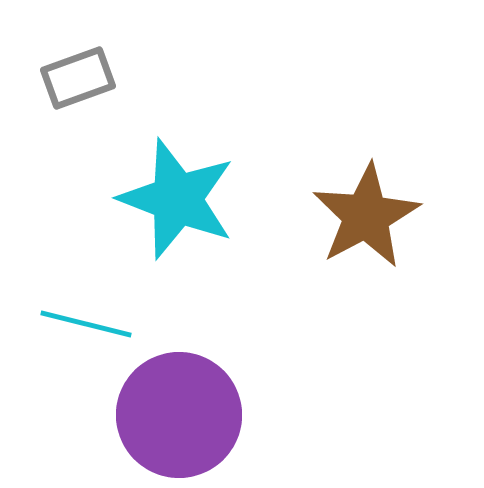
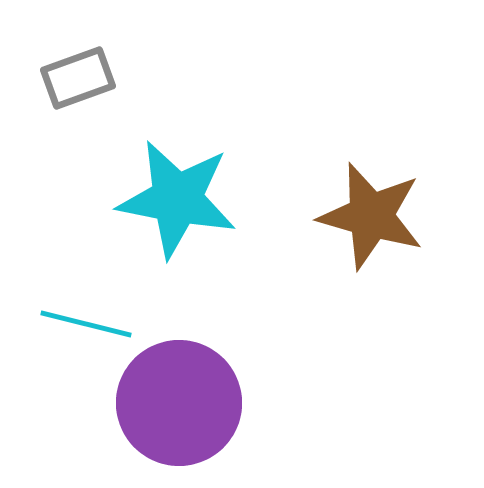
cyan star: rotated 10 degrees counterclockwise
brown star: moved 5 px right; rotated 28 degrees counterclockwise
purple circle: moved 12 px up
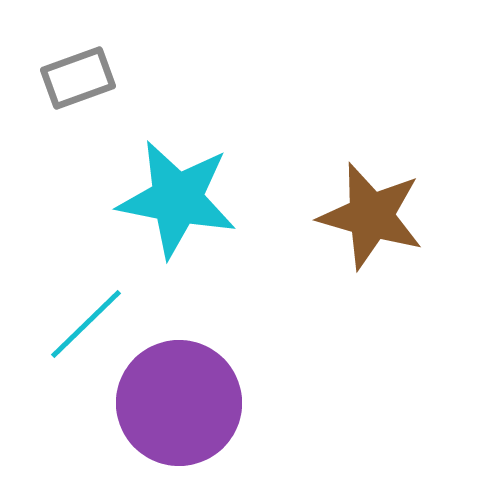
cyan line: rotated 58 degrees counterclockwise
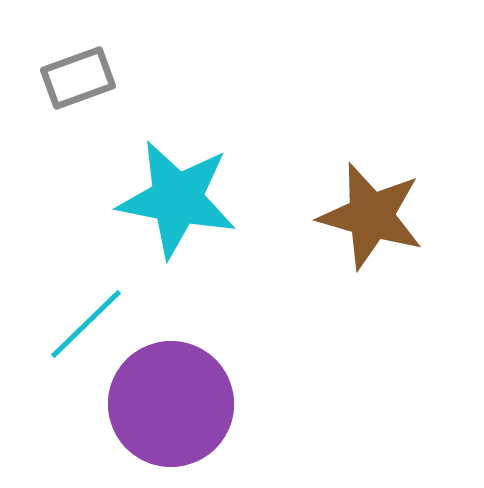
purple circle: moved 8 px left, 1 px down
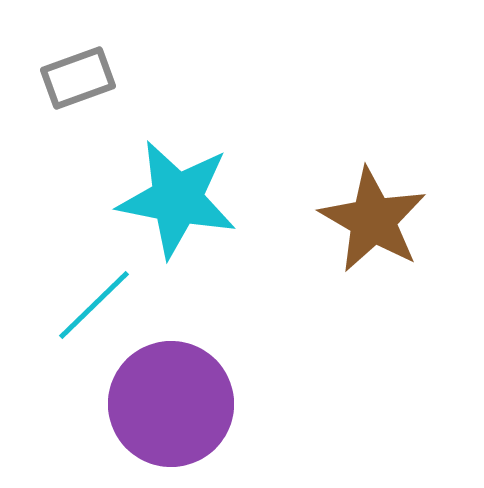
brown star: moved 2 px right, 4 px down; rotated 14 degrees clockwise
cyan line: moved 8 px right, 19 px up
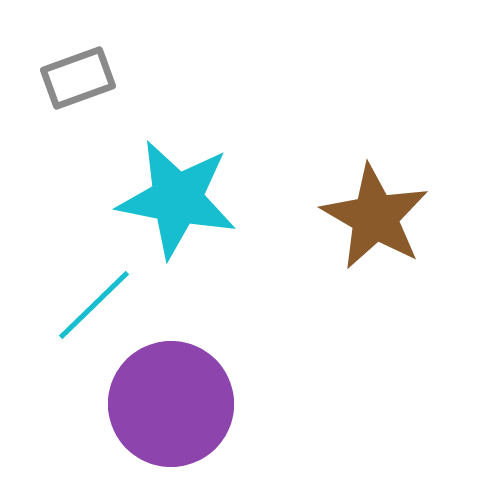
brown star: moved 2 px right, 3 px up
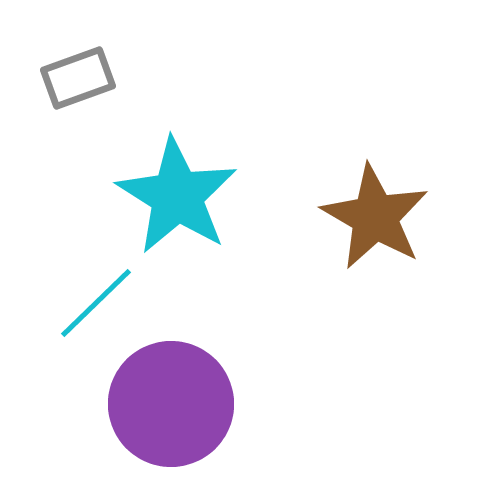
cyan star: moved 3 px up; rotated 21 degrees clockwise
cyan line: moved 2 px right, 2 px up
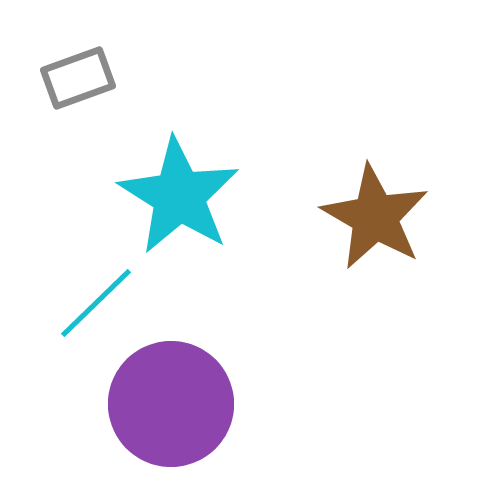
cyan star: moved 2 px right
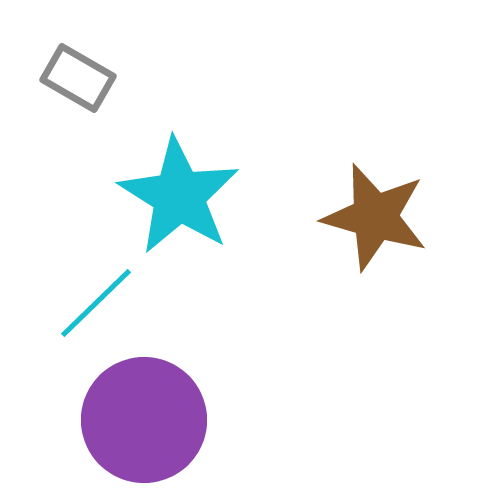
gray rectangle: rotated 50 degrees clockwise
brown star: rotated 14 degrees counterclockwise
purple circle: moved 27 px left, 16 px down
